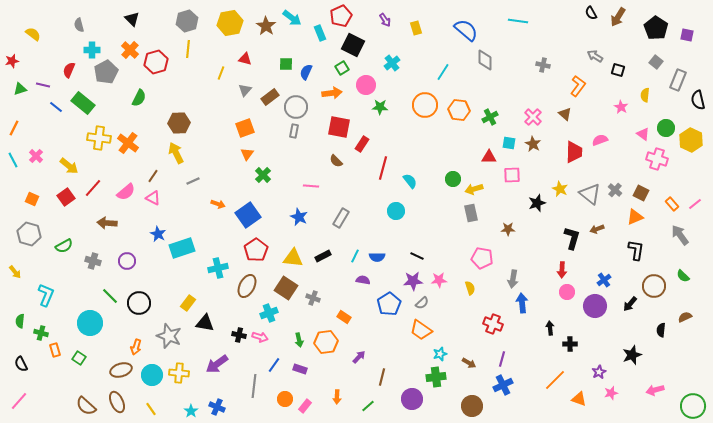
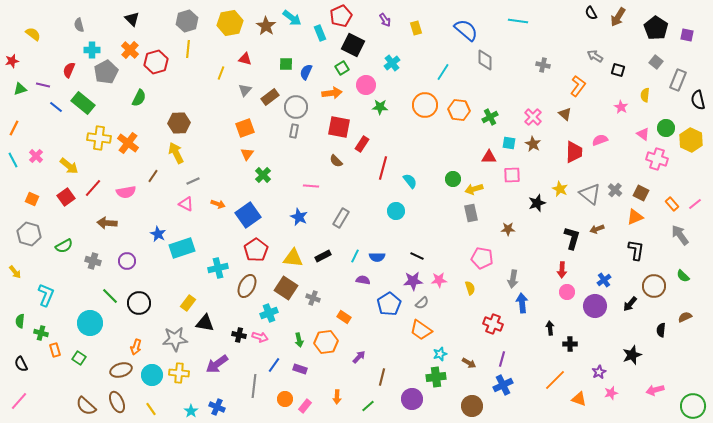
pink semicircle at (126, 192): rotated 30 degrees clockwise
pink triangle at (153, 198): moved 33 px right, 6 px down
gray star at (169, 336): moved 6 px right, 3 px down; rotated 25 degrees counterclockwise
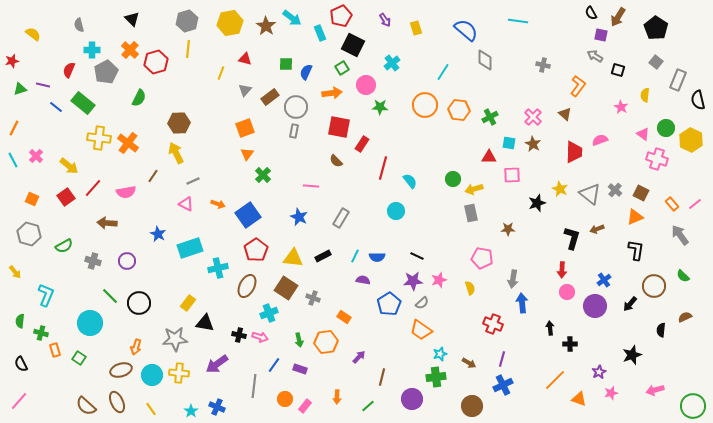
purple square at (687, 35): moved 86 px left
cyan rectangle at (182, 248): moved 8 px right
pink star at (439, 280): rotated 14 degrees counterclockwise
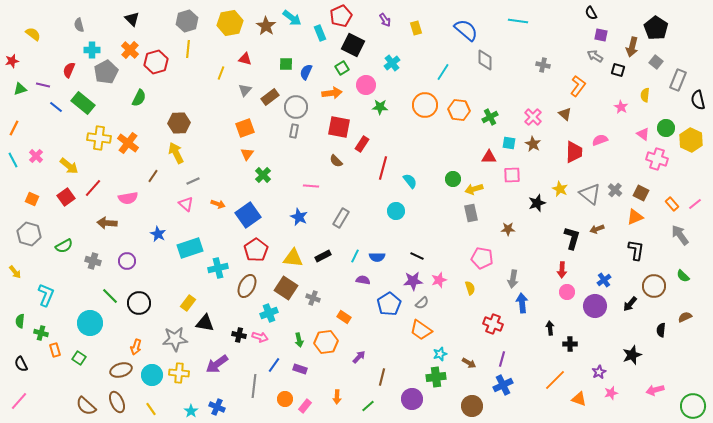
brown arrow at (618, 17): moved 14 px right, 30 px down; rotated 18 degrees counterclockwise
pink semicircle at (126, 192): moved 2 px right, 6 px down
pink triangle at (186, 204): rotated 14 degrees clockwise
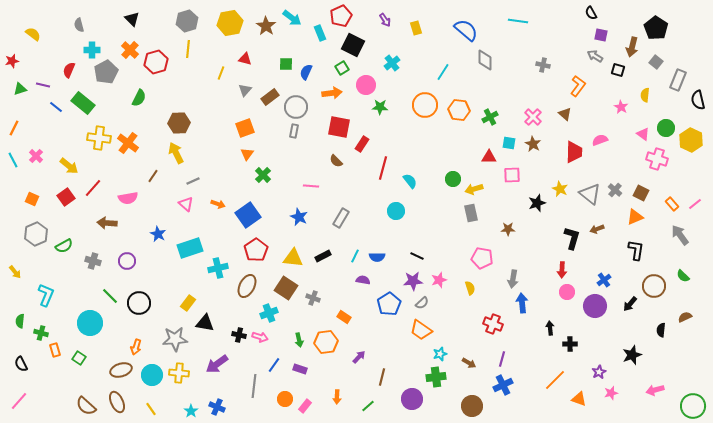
gray hexagon at (29, 234): moved 7 px right; rotated 20 degrees clockwise
